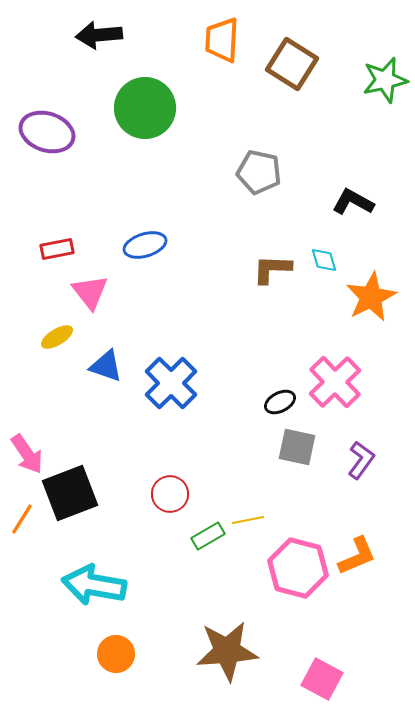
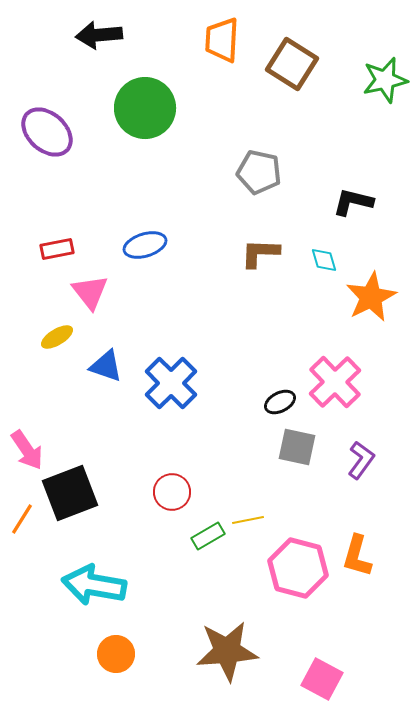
purple ellipse: rotated 24 degrees clockwise
black L-shape: rotated 15 degrees counterclockwise
brown L-shape: moved 12 px left, 16 px up
pink arrow: moved 4 px up
red circle: moved 2 px right, 2 px up
orange L-shape: rotated 129 degrees clockwise
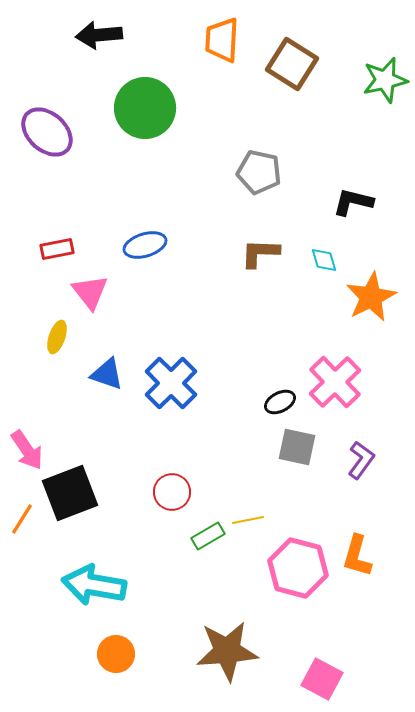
yellow ellipse: rotated 40 degrees counterclockwise
blue triangle: moved 1 px right, 8 px down
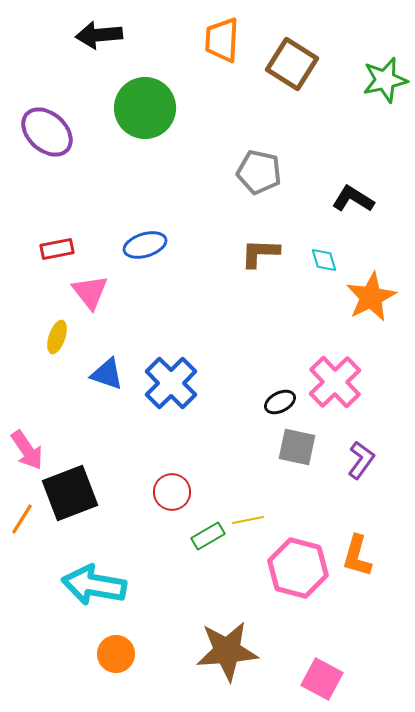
black L-shape: moved 3 px up; rotated 18 degrees clockwise
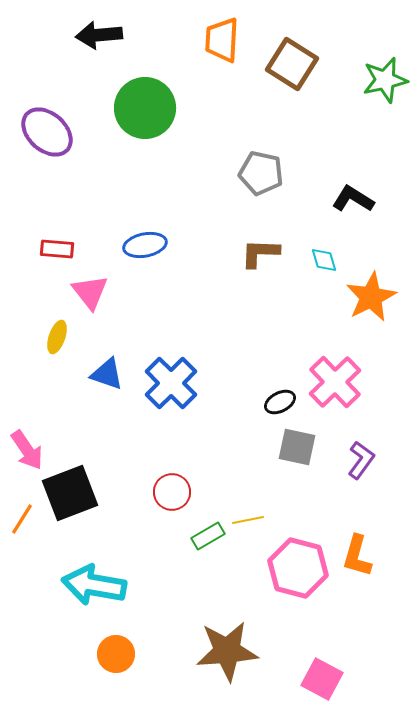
gray pentagon: moved 2 px right, 1 px down
blue ellipse: rotated 6 degrees clockwise
red rectangle: rotated 16 degrees clockwise
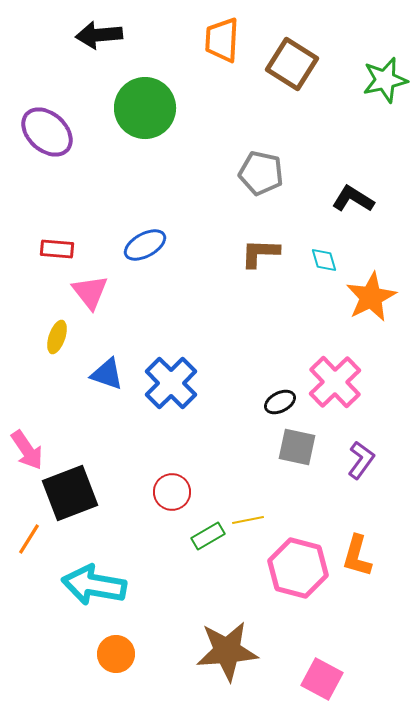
blue ellipse: rotated 18 degrees counterclockwise
orange line: moved 7 px right, 20 px down
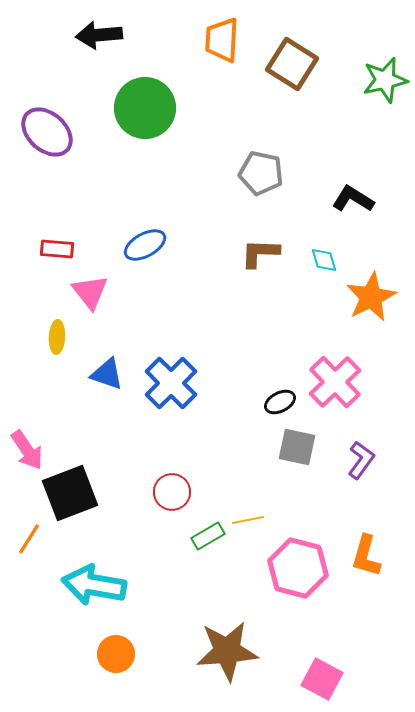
yellow ellipse: rotated 16 degrees counterclockwise
orange L-shape: moved 9 px right
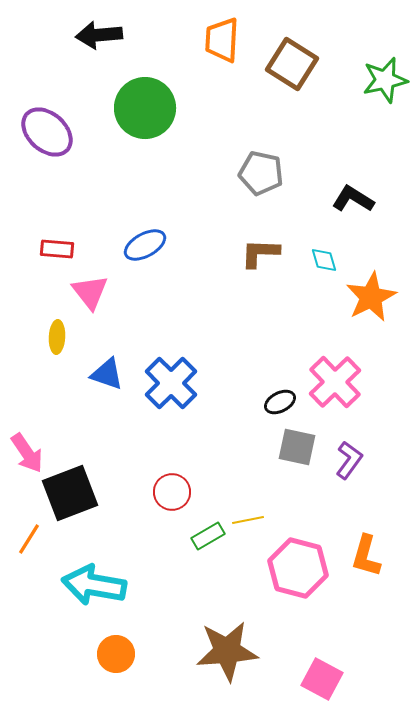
pink arrow: moved 3 px down
purple L-shape: moved 12 px left
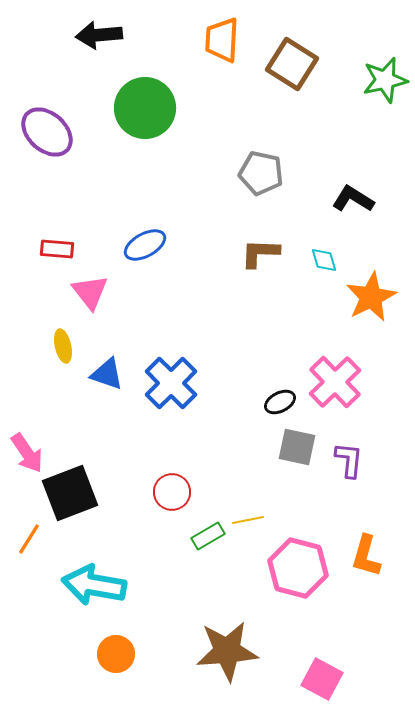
yellow ellipse: moved 6 px right, 9 px down; rotated 16 degrees counterclockwise
purple L-shape: rotated 30 degrees counterclockwise
